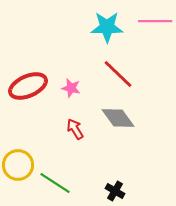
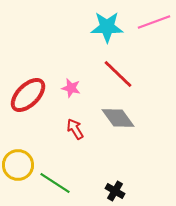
pink line: moved 1 px left, 1 px down; rotated 20 degrees counterclockwise
red ellipse: moved 9 px down; rotated 21 degrees counterclockwise
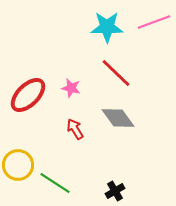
red line: moved 2 px left, 1 px up
black cross: rotated 30 degrees clockwise
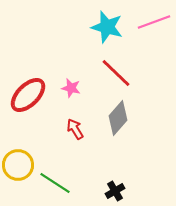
cyan star: rotated 16 degrees clockwise
gray diamond: rotated 76 degrees clockwise
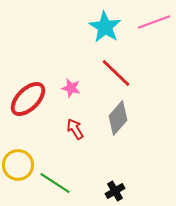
cyan star: moved 2 px left; rotated 16 degrees clockwise
red ellipse: moved 4 px down
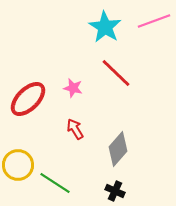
pink line: moved 1 px up
pink star: moved 2 px right
gray diamond: moved 31 px down
black cross: rotated 36 degrees counterclockwise
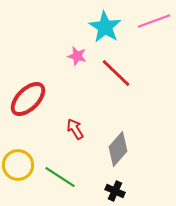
pink star: moved 4 px right, 32 px up
green line: moved 5 px right, 6 px up
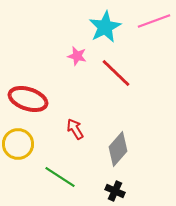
cyan star: rotated 12 degrees clockwise
red ellipse: rotated 63 degrees clockwise
yellow circle: moved 21 px up
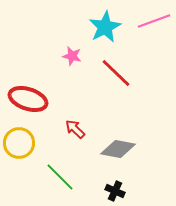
pink star: moved 5 px left
red arrow: rotated 15 degrees counterclockwise
yellow circle: moved 1 px right, 1 px up
gray diamond: rotated 60 degrees clockwise
green line: rotated 12 degrees clockwise
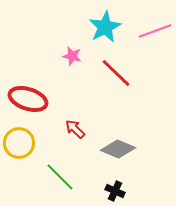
pink line: moved 1 px right, 10 px down
gray diamond: rotated 12 degrees clockwise
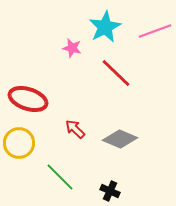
pink star: moved 8 px up
gray diamond: moved 2 px right, 10 px up
black cross: moved 5 px left
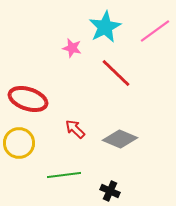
pink line: rotated 16 degrees counterclockwise
green line: moved 4 px right, 2 px up; rotated 52 degrees counterclockwise
